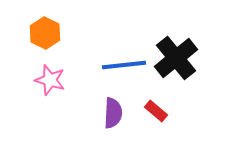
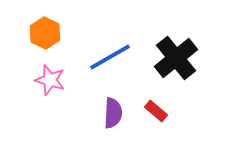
blue line: moved 14 px left, 8 px up; rotated 24 degrees counterclockwise
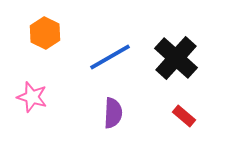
black cross: rotated 9 degrees counterclockwise
pink star: moved 18 px left, 17 px down
red rectangle: moved 28 px right, 5 px down
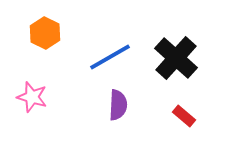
purple semicircle: moved 5 px right, 8 px up
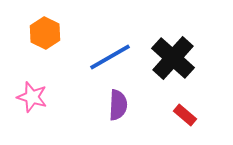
black cross: moved 3 px left
red rectangle: moved 1 px right, 1 px up
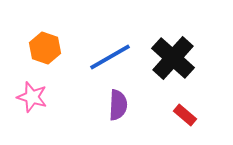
orange hexagon: moved 15 px down; rotated 8 degrees counterclockwise
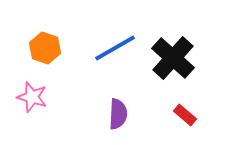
blue line: moved 5 px right, 9 px up
purple semicircle: moved 9 px down
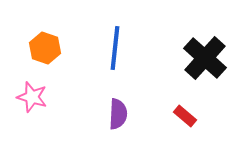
blue line: rotated 54 degrees counterclockwise
black cross: moved 32 px right
red rectangle: moved 1 px down
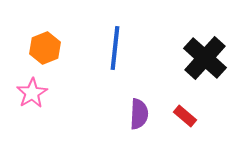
orange hexagon: rotated 20 degrees clockwise
pink star: moved 4 px up; rotated 24 degrees clockwise
purple semicircle: moved 21 px right
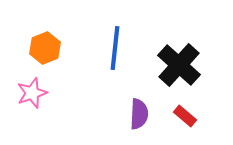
black cross: moved 26 px left, 7 px down
pink star: rotated 12 degrees clockwise
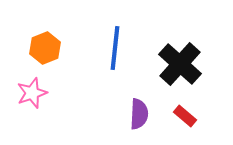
black cross: moved 1 px right, 1 px up
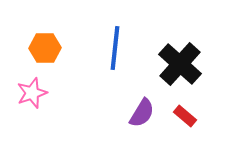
orange hexagon: rotated 20 degrees clockwise
purple semicircle: moved 3 px right, 1 px up; rotated 28 degrees clockwise
